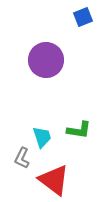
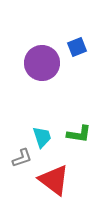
blue square: moved 6 px left, 30 px down
purple circle: moved 4 px left, 3 px down
green L-shape: moved 4 px down
gray L-shape: rotated 135 degrees counterclockwise
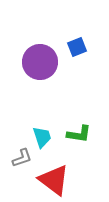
purple circle: moved 2 px left, 1 px up
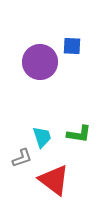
blue square: moved 5 px left, 1 px up; rotated 24 degrees clockwise
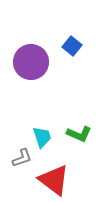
blue square: rotated 36 degrees clockwise
purple circle: moved 9 px left
green L-shape: rotated 15 degrees clockwise
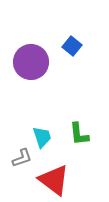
green L-shape: rotated 60 degrees clockwise
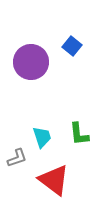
gray L-shape: moved 5 px left
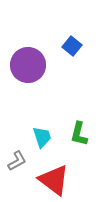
purple circle: moved 3 px left, 3 px down
green L-shape: rotated 20 degrees clockwise
gray L-shape: moved 3 px down; rotated 10 degrees counterclockwise
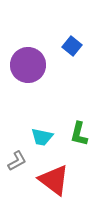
cyan trapezoid: rotated 120 degrees clockwise
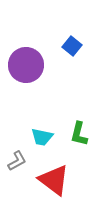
purple circle: moved 2 px left
